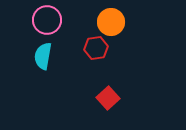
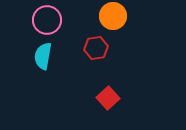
orange circle: moved 2 px right, 6 px up
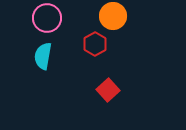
pink circle: moved 2 px up
red hexagon: moved 1 px left, 4 px up; rotated 20 degrees counterclockwise
red square: moved 8 px up
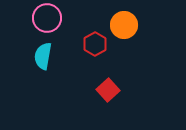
orange circle: moved 11 px right, 9 px down
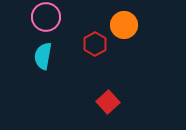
pink circle: moved 1 px left, 1 px up
red square: moved 12 px down
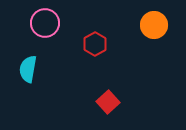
pink circle: moved 1 px left, 6 px down
orange circle: moved 30 px right
cyan semicircle: moved 15 px left, 13 px down
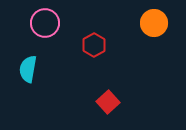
orange circle: moved 2 px up
red hexagon: moved 1 px left, 1 px down
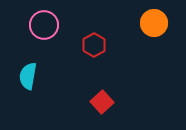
pink circle: moved 1 px left, 2 px down
cyan semicircle: moved 7 px down
red square: moved 6 px left
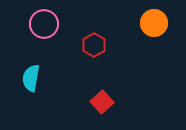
pink circle: moved 1 px up
cyan semicircle: moved 3 px right, 2 px down
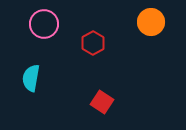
orange circle: moved 3 px left, 1 px up
red hexagon: moved 1 px left, 2 px up
red square: rotated 15 degrees counterclockwise
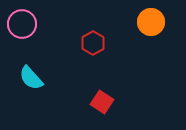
pink circle: moved 22 px left
cyan semicircle: rotated 52 degrees counterclockwise
